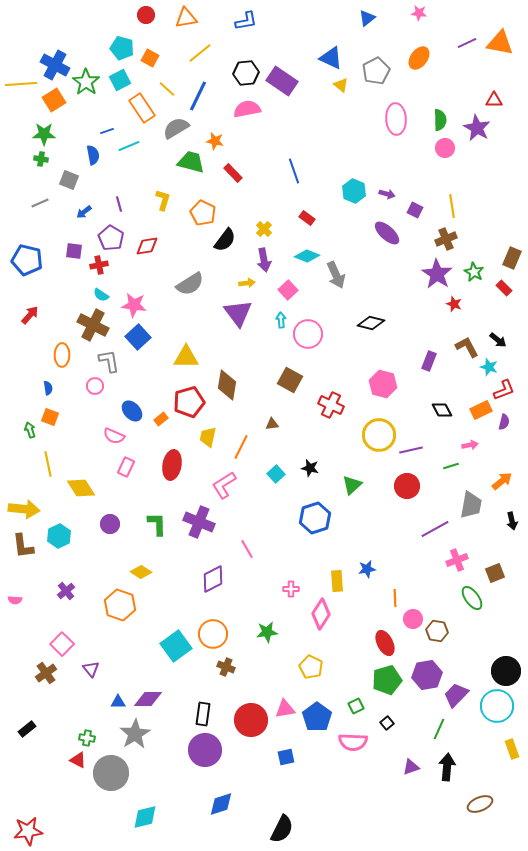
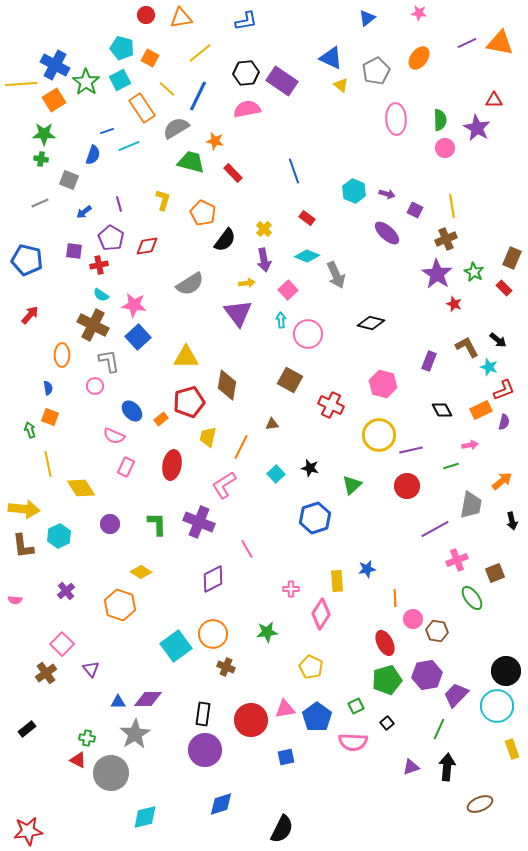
orange triangle at (186, 18): moved 5 px left
blue semicircle at (93, 155): rotated 30 degrees clockwise
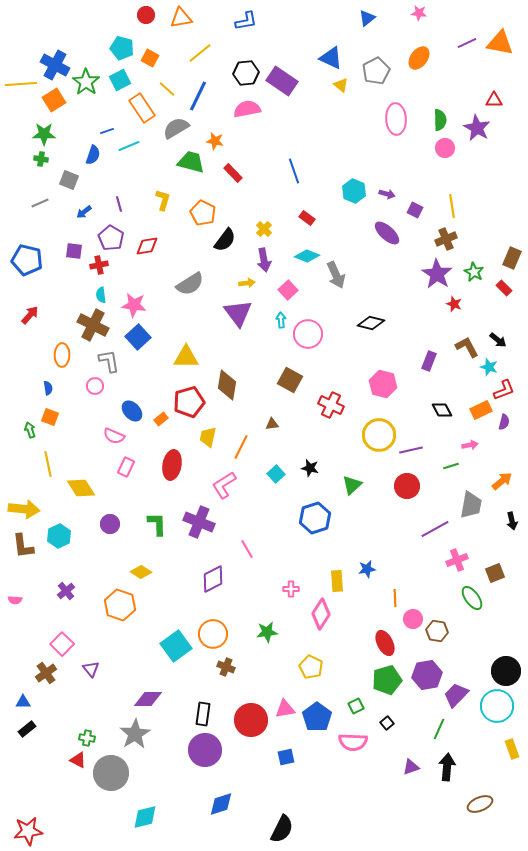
cyan semicircle at (101, 295): rotated 49 degrees clockwise
blue triangle at (118, 702): moved 95 px left
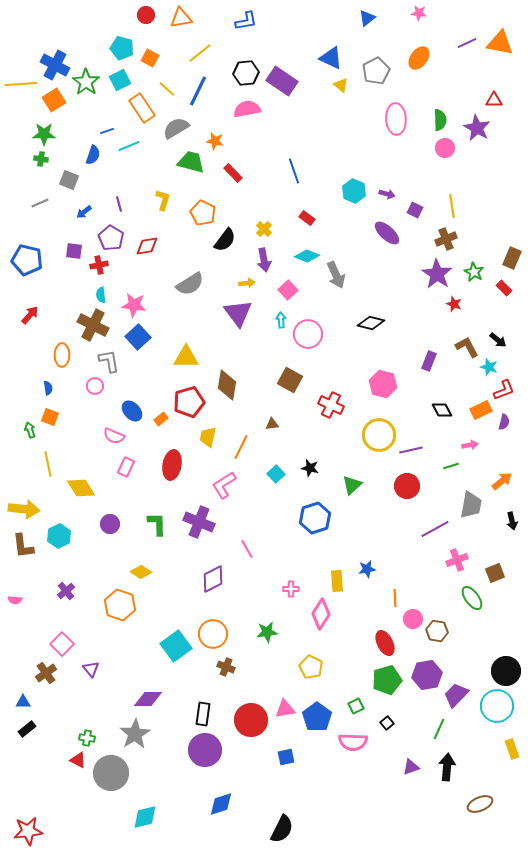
blue line at (198, 96): moved 5 px up
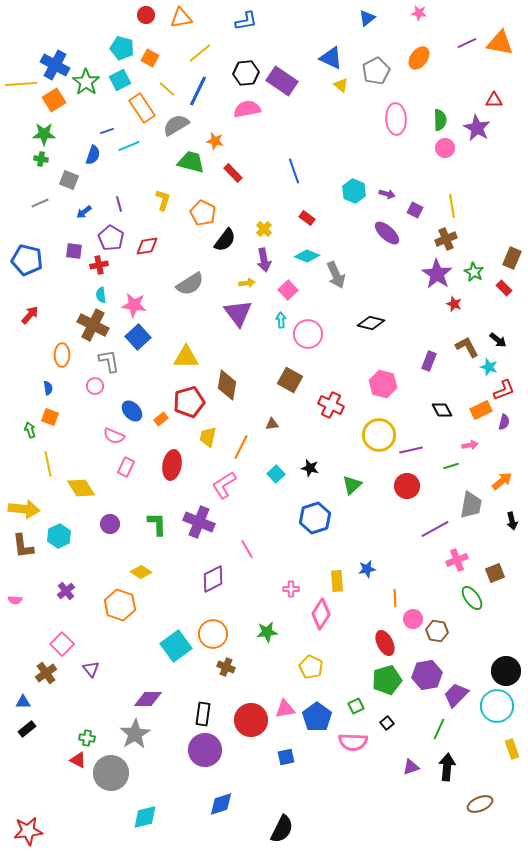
gray semicircle at (176, 128): moved 3 px up
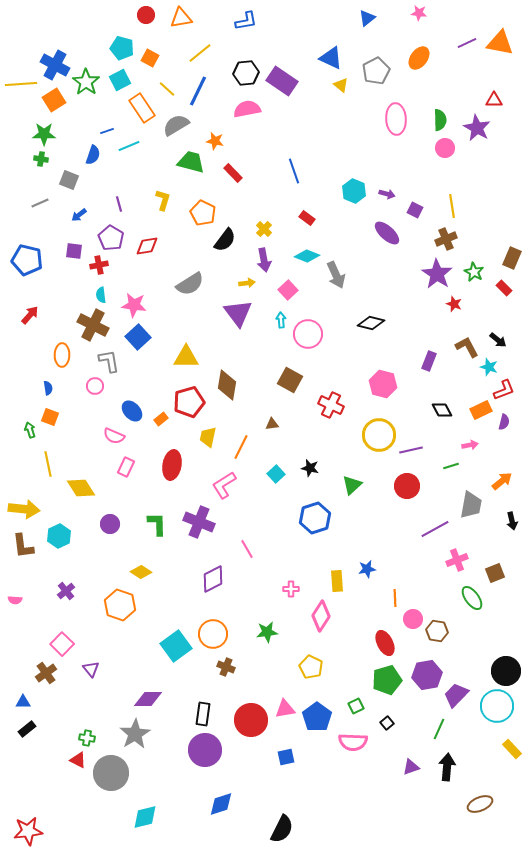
blue arrow at (84, 212): moved 5 px left, 3 px down
pink diamond at (321, 614): moved 2 px down
yellow rectangle at (512, 749): rotated 24 degrees counterclockwise
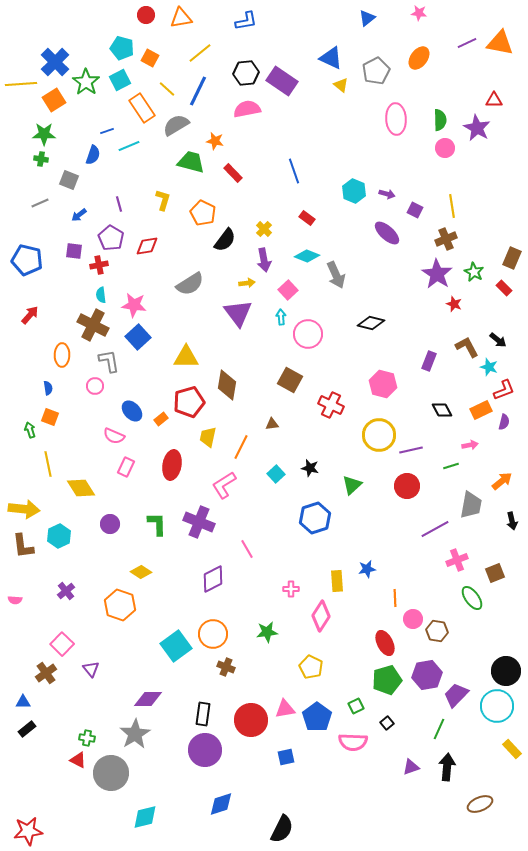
blue cross at (55, 65): moved 3 px up; rotated 16 degrees clockwise
cyan arrow at (281, 320): moved 3 px up
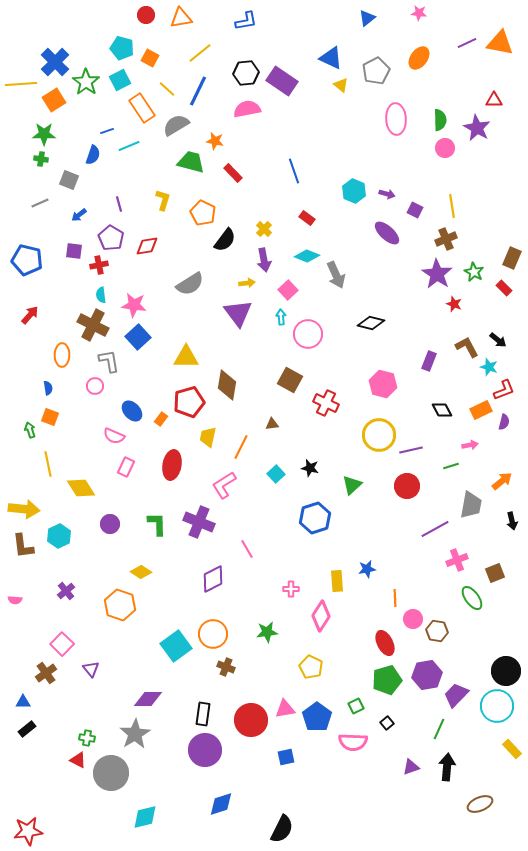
red cross at (331, 405): moved 5 px left, 2 px up
orange rectangle at (161, 419): rotated 16 degrees counterclockwise
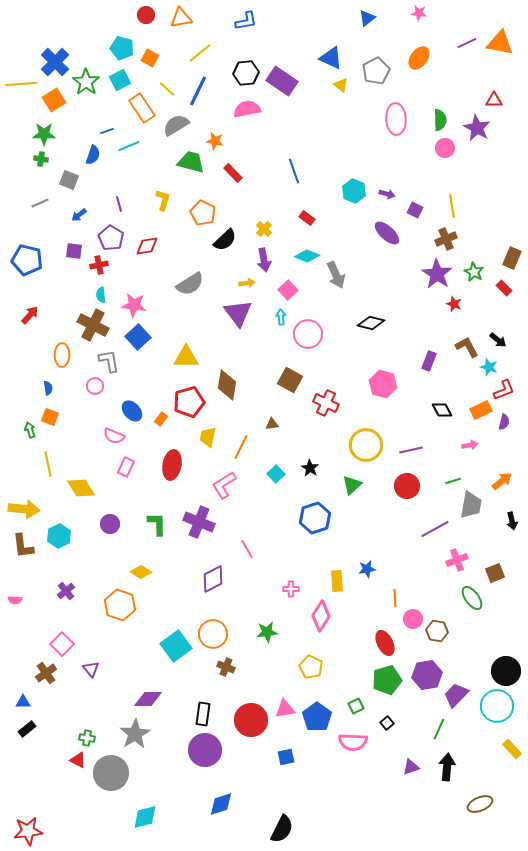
black semicircle at (225, 240): rotated 10 degrees clockwise
yellow circle at (379, 435): moved 13 px left, 10 px down
green line at (451, 466): moved 2 px right, 15 px down
black star at (310, 468): rotated 18 degrees clockwise
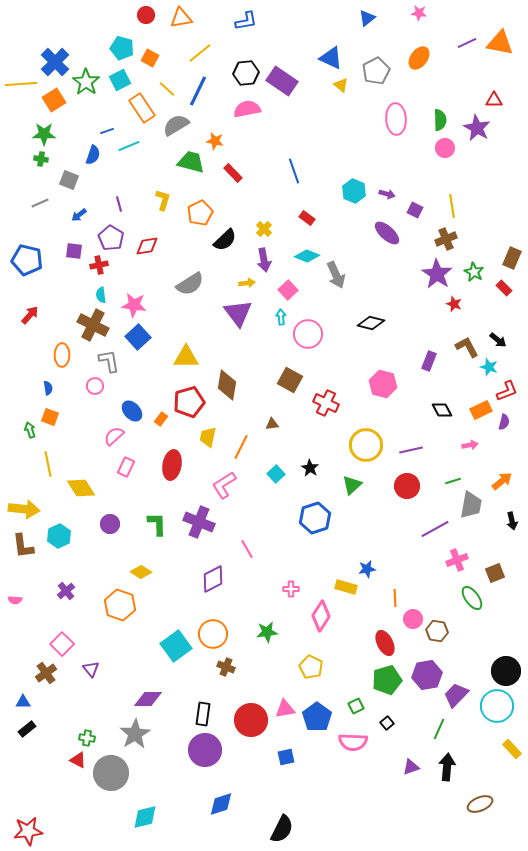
orange pentagon at (203, 213): moved 3 px left; rotated 20 degrees clockwise
red L-shape at (504, 390): moved 3 px right, 1 px down
pink semicircle at (114, 436): rotated 115 degrees clockwise
yellow rectangle at (337, 581): moved 9 px right, 6 px down; rotated 70 degrees counterclockwise
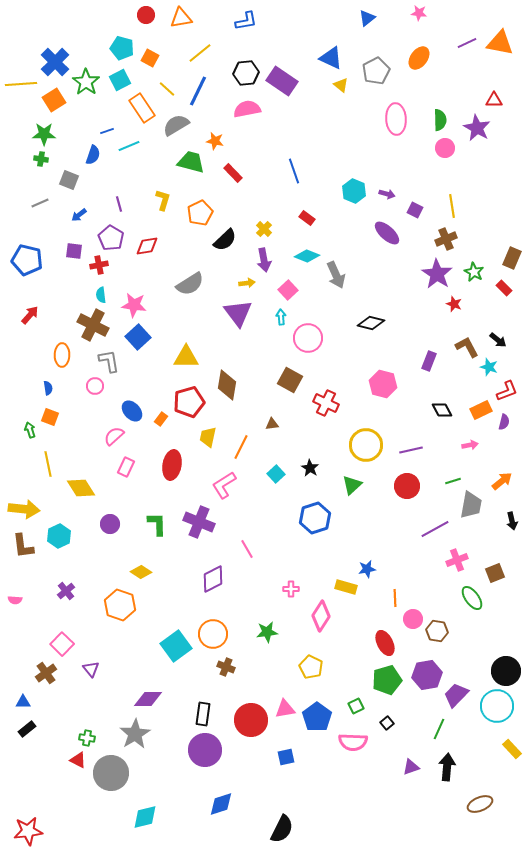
pink circle at (308, 334): moved 4 px down
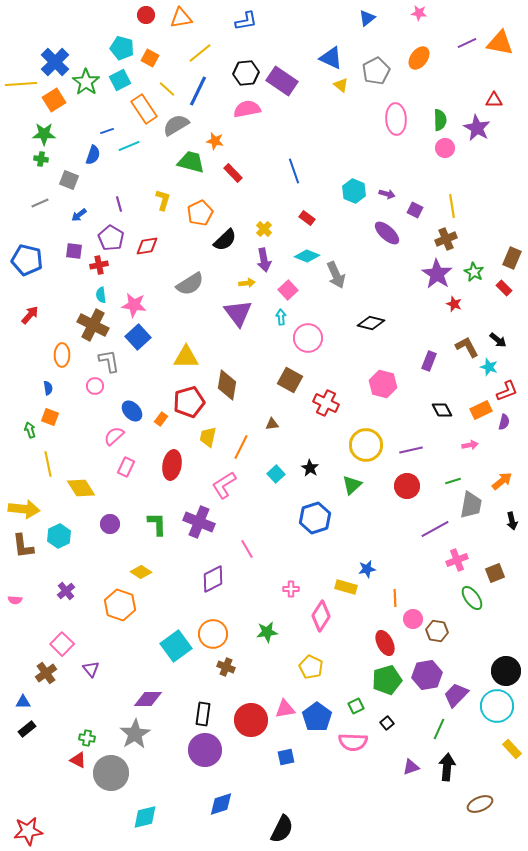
orange rectangle at (142, 108): moved 2 px right, 1 px down
